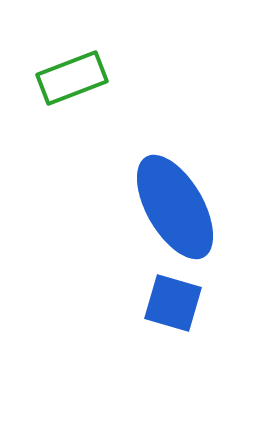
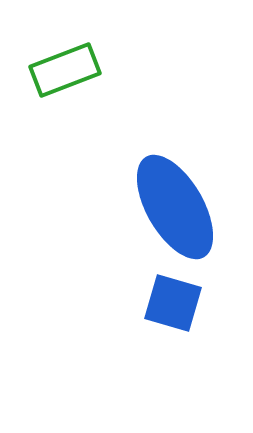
green rectangle: moved 7 px left, 8 px up
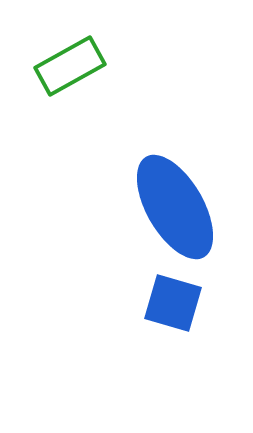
green rectangle: moved 5 px right, 4 px up; rotated 8 degrees counterclockwise
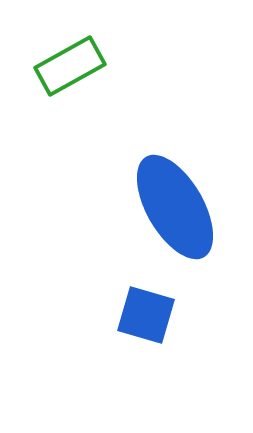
blue square: moved 27 px left, 12 px down
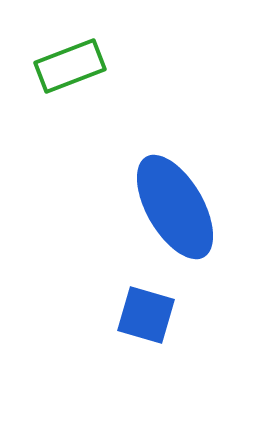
green rectangle: rotated 8 degrees clockwise
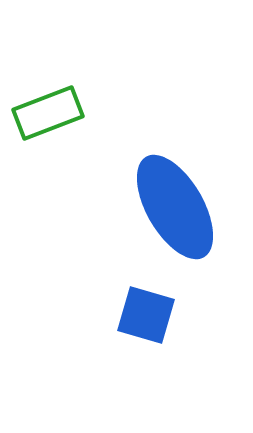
green rectangle: moved 22 px left, 47 px down
